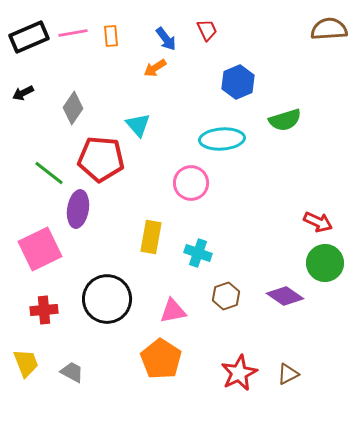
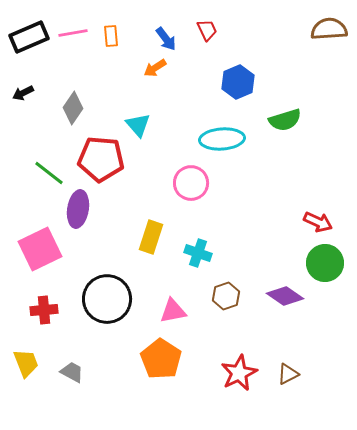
yellow rectangle: rotated 8 degrees clockwise
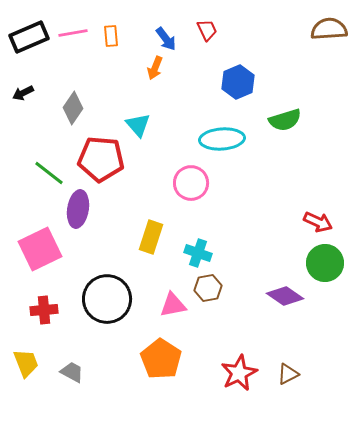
orange arrow: rotated 35 degrees counterclockwise
brown hexagon: moved 18 px left, 8 px up; rotated 8 degrees clockwise
pink triangle: moved 6 px up
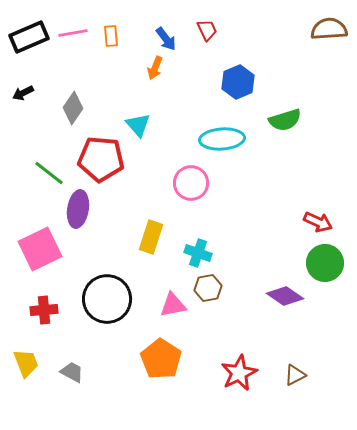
brown triangle: moved 7 px right, 1 px down
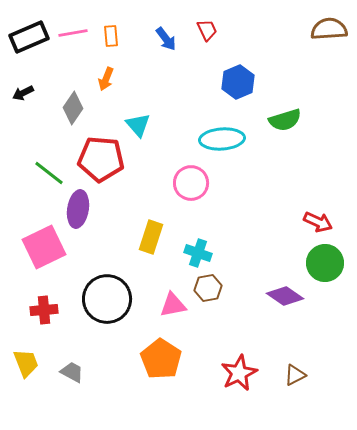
orange arrow: moved 49 px left, 11 px down
pink square: moved 4 px right, 2 px up
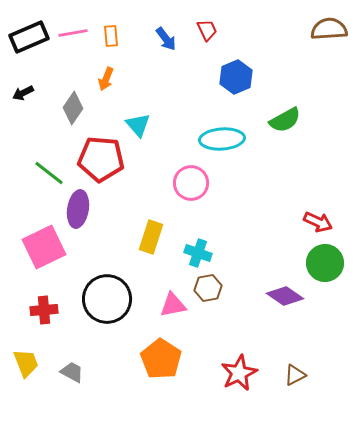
blue hexagon: moved 2 px left, 5 px up
green semicircle: rotated 12 degrees counterclockwise
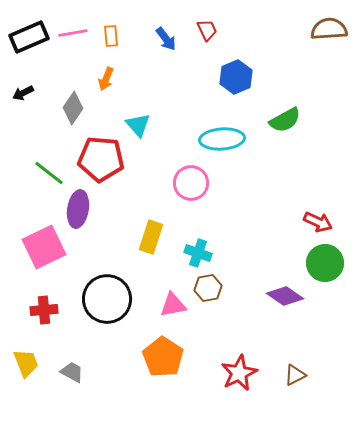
orange pentagon: moved 2 px right, 2 px up
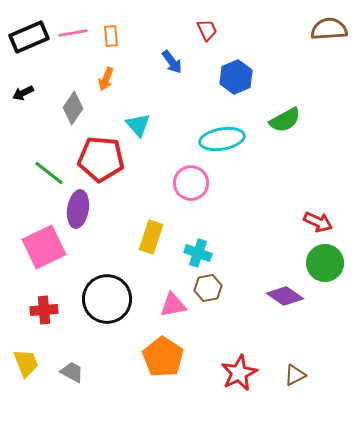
blue arrow: moved 6 px right, 23 px down
cyan ellipse: rotated 6 degrees counterclockwise
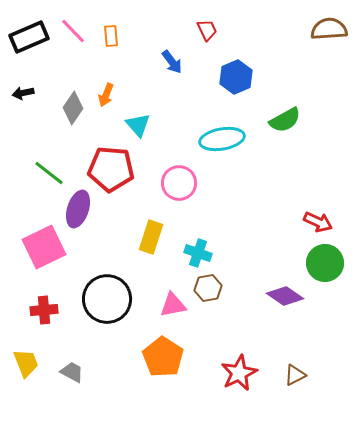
pink line: moved 2 px up; rotated 56 degrees clockwise
orange arrow: moved 16 px down
black arrow: rotated 15 degrees clockwise
red pentagon: moved 10 px right, 10 px down
pink circle: moved 12 px left
purple ellipse: rotated 9 degrees clockwise
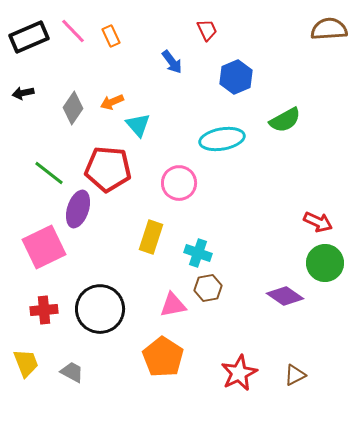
orange rectangle: rotated 20 degrees counterclockwise
orange arrow: moved 6 px right, 7 px down; rotated 45 degrees clockwise
red pentagon: moved 3 px left
black circle: moved 7 px left, 10 px down
